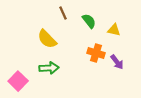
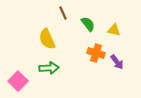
green semicircle: moved 1 px left, 3 px down
yellow semicircle: rotated 20 degrees clockwise
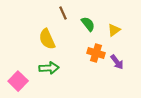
yellow triangle: rotated 48 degrees counterclockwise
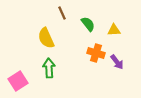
brown line: moved 1 px left
yellow triangle: rotated 32 degrees clockwise
yellow semicircle: moved 1 px left, 1 px up
green arrow: rotated 90 degrees counterclockwise
pink square: rotated 12 degrees clockwise
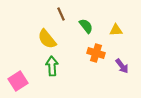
brown line: moved 1 px left, 1 px down
green semicircle: moved 2 px left, 2 px down
yellow triangle: moved 2 px right
yellow semicircle: moved 1 px right, 1 px down; rotated 15 degrees counterclockwise
purple arrow: moved 5 px right, 4 px down
green arrow: moved 3 px right, 2 px up
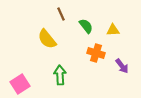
yellow triangle: moved 3 px left
green arrow: moved 8 px right, 9 px down
pink square: moved 2 px right, 3 px down
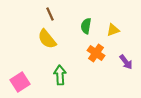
brown line: moved 11 px left
green semicircle: rotated 133 degrees counterclockwise
yellow triangle: rotated 16 degrees counterclockwise
orange cross: rotated 18 degrees clockwise
purple arrow: moved 4 px right, 4 px up
pink square: moved 2 px up
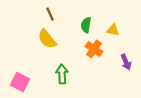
green semicircle: moved 1 px up
yellow triangle: rotated 32 degrees clockwise
orange cross: moved 2 px left, 4 px up
purple arrow: rotated 14 degrees clockwise
green arrow: moved 2 px right, 1 px up
pink square: rotated 30 degrees counterclockwise
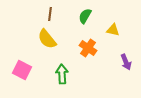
brown line: rotated 32 degrees clockwise
green semicircle: moved 1 px left, 9 px up; rotated 21 degrees clockwise
orange cross: moved 6 px left, 1 px up
pink square: moved 2 px right, 12 px up
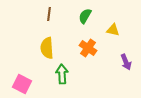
brown line: moved 1 px left
yellow semicircle: moved 9 px down; rotated 35 degrees clockwise
pink square: moved 14 px down
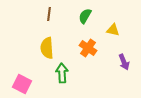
purple arrow: moved 2 px left
green arrow: moved 1 px up
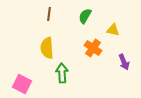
orange cross: moved 5 px right
